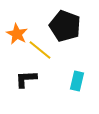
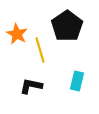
black pentagon: moved 2 px right; rotated 16 degrees clockwise
yellow line: rotated 35 degrees clockwise
black L-shape: moved 5 px right, 7 px down; rotated 15 degrees clockwise
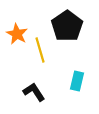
black L-shape: moved 3 px right, 6 px down; rotated 45 degrees clockwise
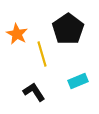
black pentagon: moved 1 px right, 3 px down
yellow line: moved 2 px right, 4 px down
cyan rectangle: moved 1 px right; rotated 54 degrees clockwise
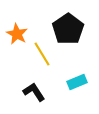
yellow line: rotated 15 degrees counterclockwise
cyan rectangle: moved 1 px left, 1 px down
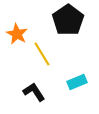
black pentagon: moved 9 px up
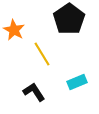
black pentagon: moved 1 px right, 1 px up
orange star: moved 3 px left, 4 px up
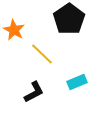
yellow line: rotated 15 degrees counterclockwise
black L-shape: rotated 95 degrees clockwise
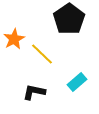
orange star: moved 9 px down; rotated 15 degrees clockwise
cyan rectangle: rotated 18 degrees counterclockwise
black L-shape: rotated 140 degrees counterclockwise
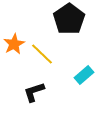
orange star: moved 5 px down
cyan rectangle: moved 7 px right, 7 px up
black L-shape: rotated 30 degrees counterclockwise
